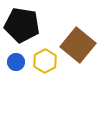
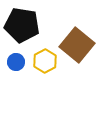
brown square: moved 1 px left
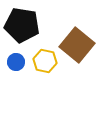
yellow hexagon: rotated 20 degrees counterclockwise
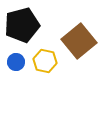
black pentagon: rotated 24 degrees counterclockwise
brown square: moved 2 px right, 4 px up; rotated 12 degrees clockwise
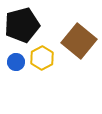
brown square: rotated 12 degrees counterclockwise
yellow hexagon: moved 3 px left, 3 px up; rotated 20 degrees clockwise
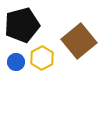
brown square: rotated 12 degrees clockwise
